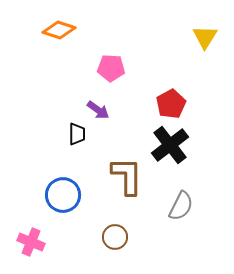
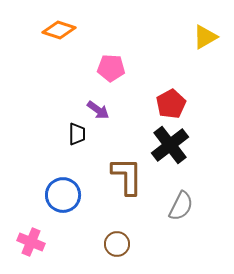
yellow triangle: rotated 28 degrees clockwise
brown circle: moved 2 px right, 7 px down
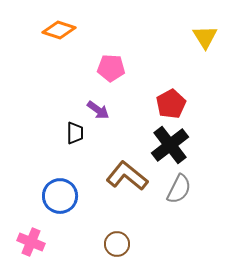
yellow triangle: rotated 32 degrees counterclockwise
black trapezoid: moved 2 px left, 1 px up
brown L-shape: rotated 51 degrees counterclockwise
blue circle: moved 3 px left, 1 px down
gray semicircle: moved 2 px left, 17 px up
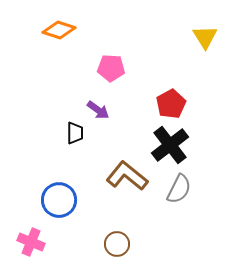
blue circle: moved 1 px left, 4 px down
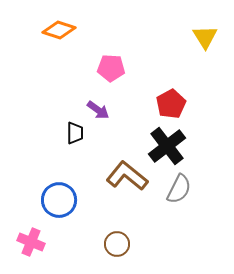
black cross: moved 3 px left, 1 px down
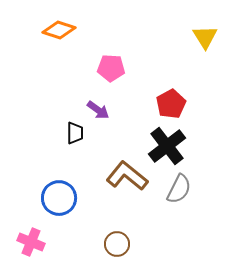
blue circle: moved 2 px up
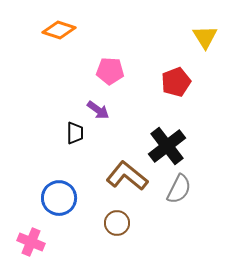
pink pentagon: moved 1 px left, 3 px down
red pentagon: moved 5 px right, 22 px up; rotated 8 degrees clockwise
brown circle: moved 21 px up
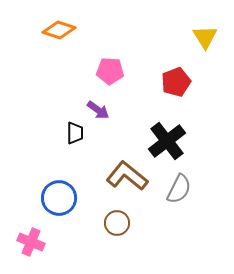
black cross: moved 5 px up
